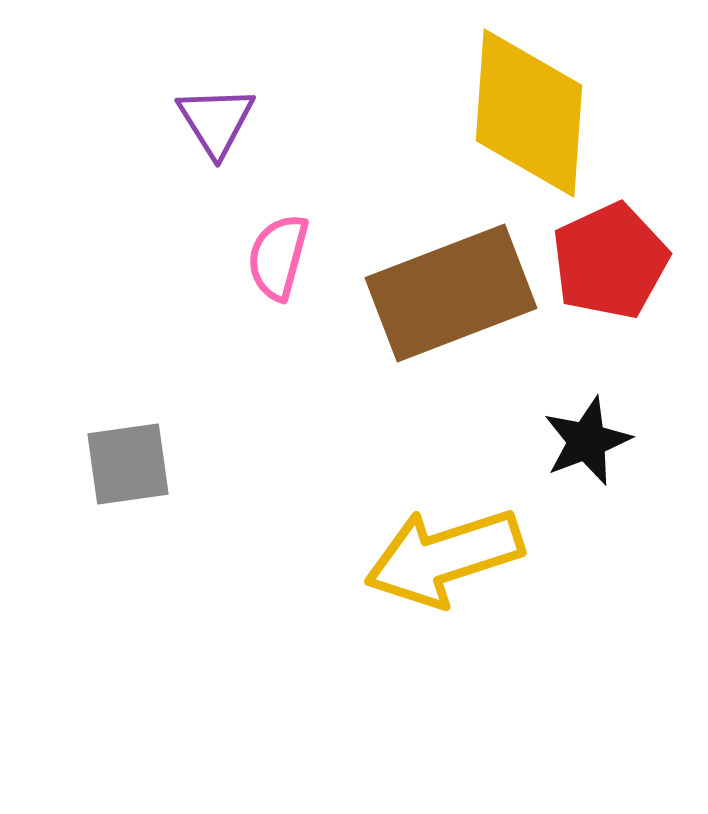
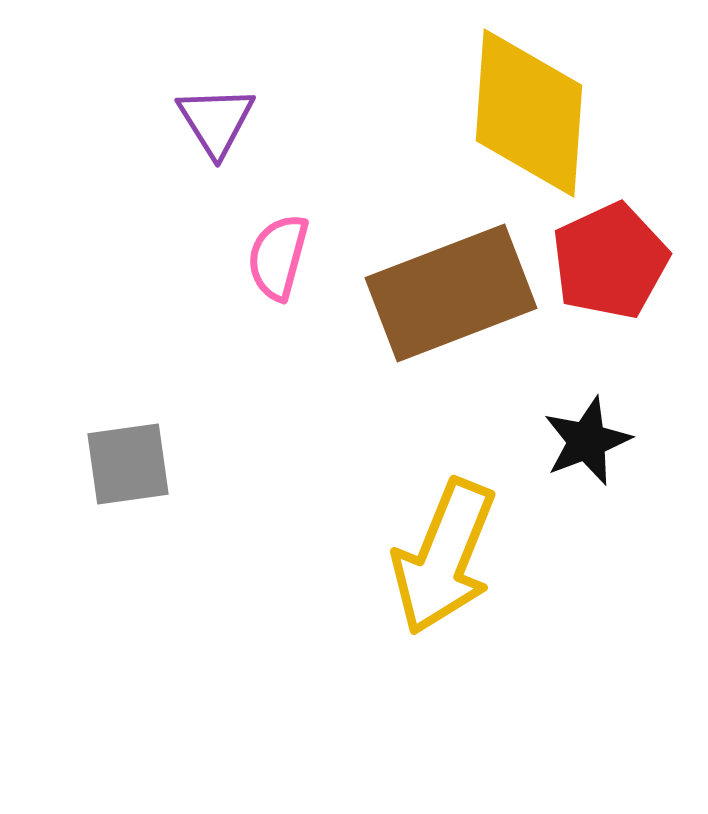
yellow arrow: rotated 50 degrees counterclockwise
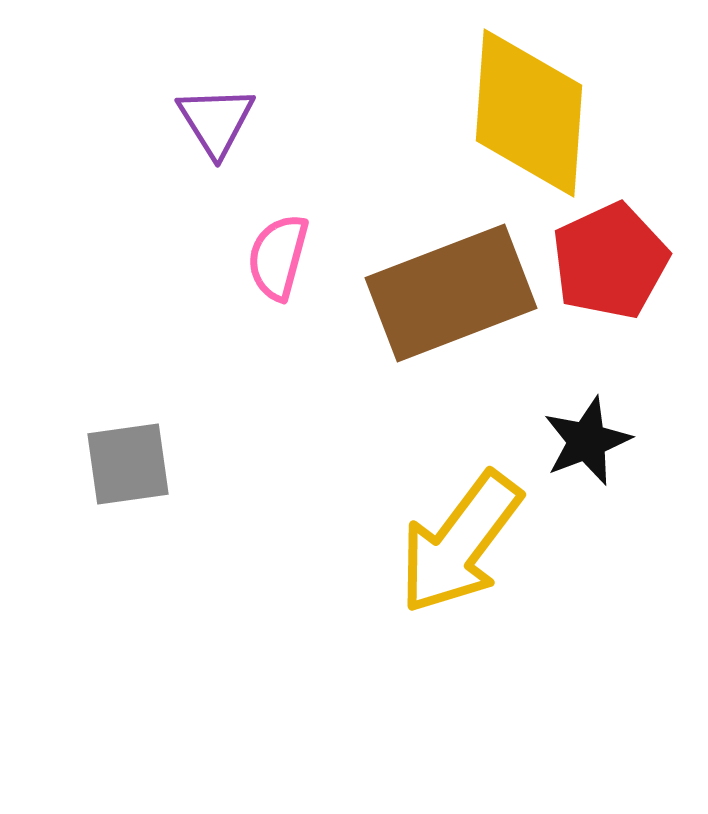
yellow arrow: moved 16 px right, 14 px up; rotated 15 degrees clockwise
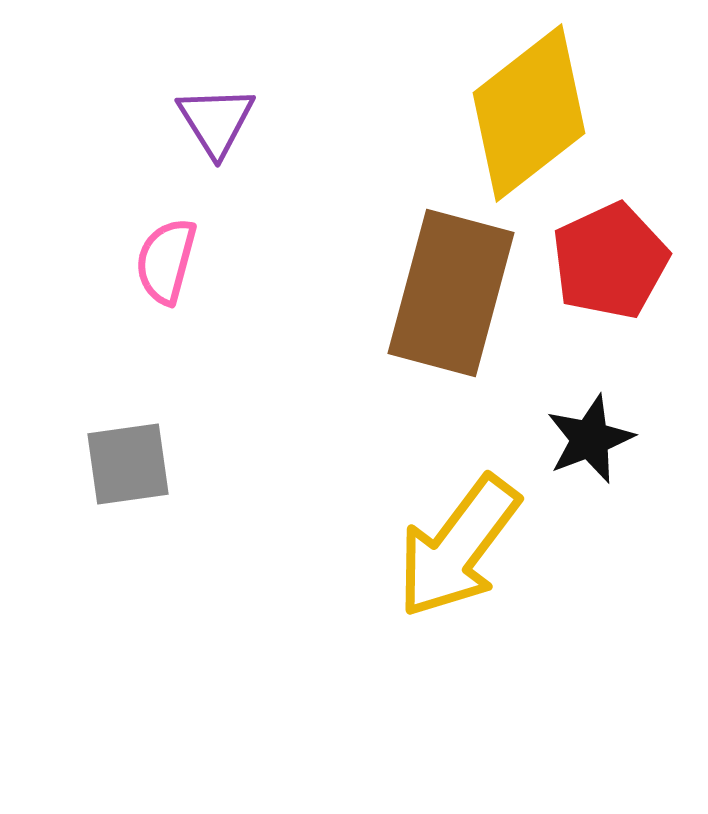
yellow diamond: rotated 48 degrees clockwise
pink semicircle: moved 112 px left, 4 px down
brown rectangle: rotated 54 degrees counterclockwise
black star: moved 3 px right, 2 px up
yellow arrow: moved 2 px left, 4 px down
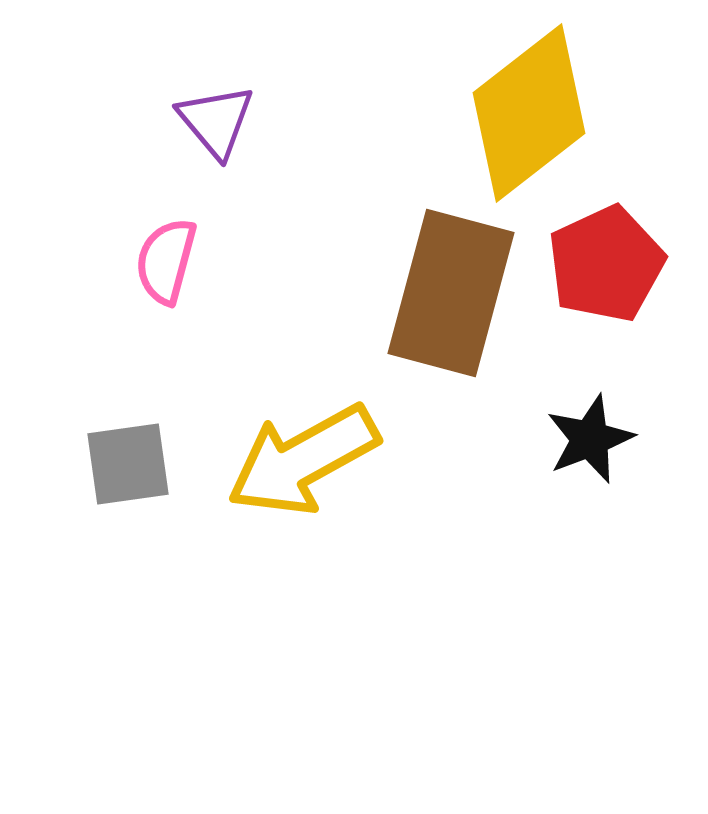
purple triangle: rotated 8 degrees counterclockwise
red pentagon: moved 4 px left, 3 px down
yellow arrow: moved 155 px left, 87 px up; rotated 24 degrees clockwise
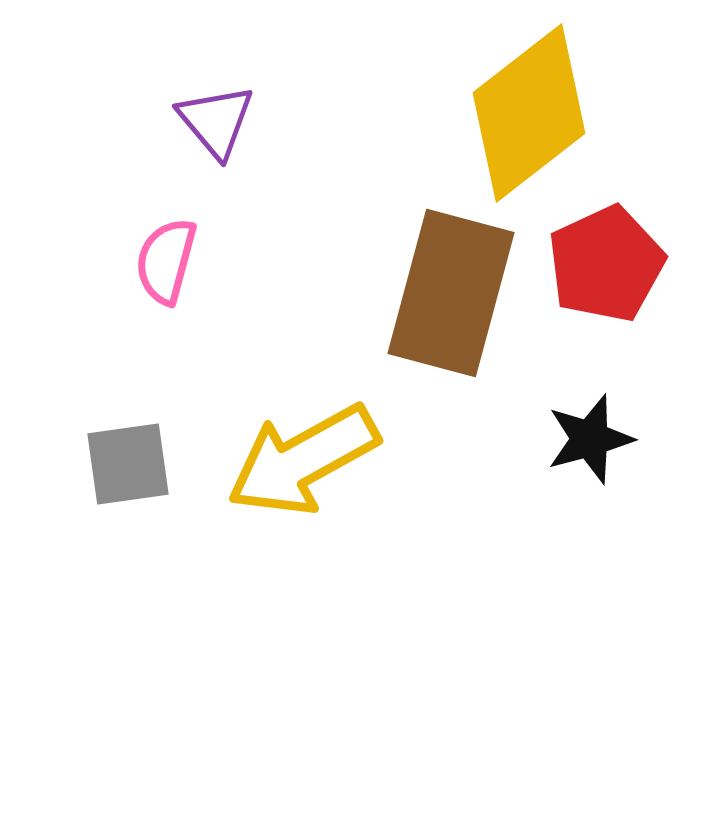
black star: rotated 6 degrees clockwise
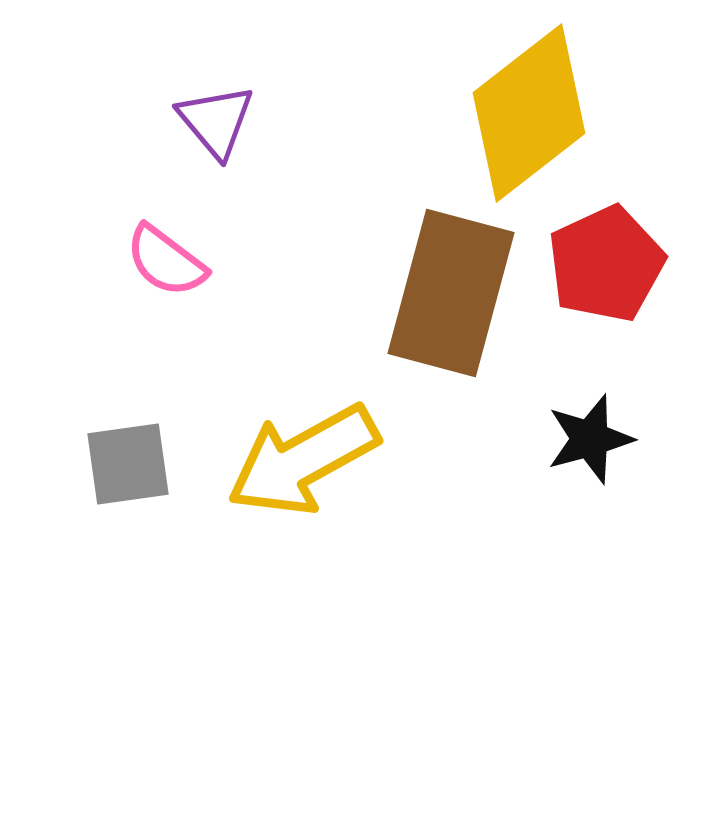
pink semicircle: rotated 68 degrees counterclockwise
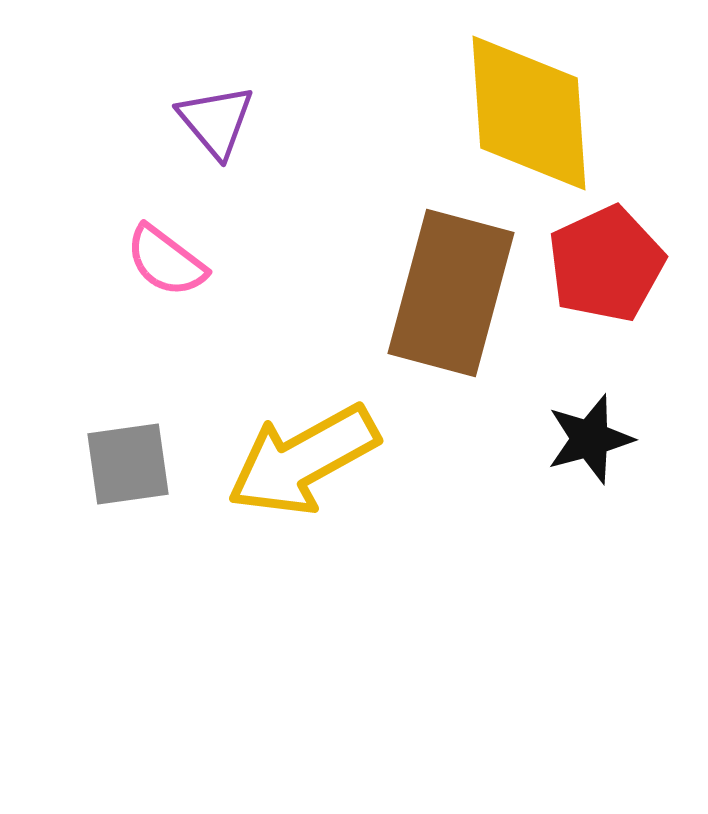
yellow diamond: rotated 56 degrees counterclockwise
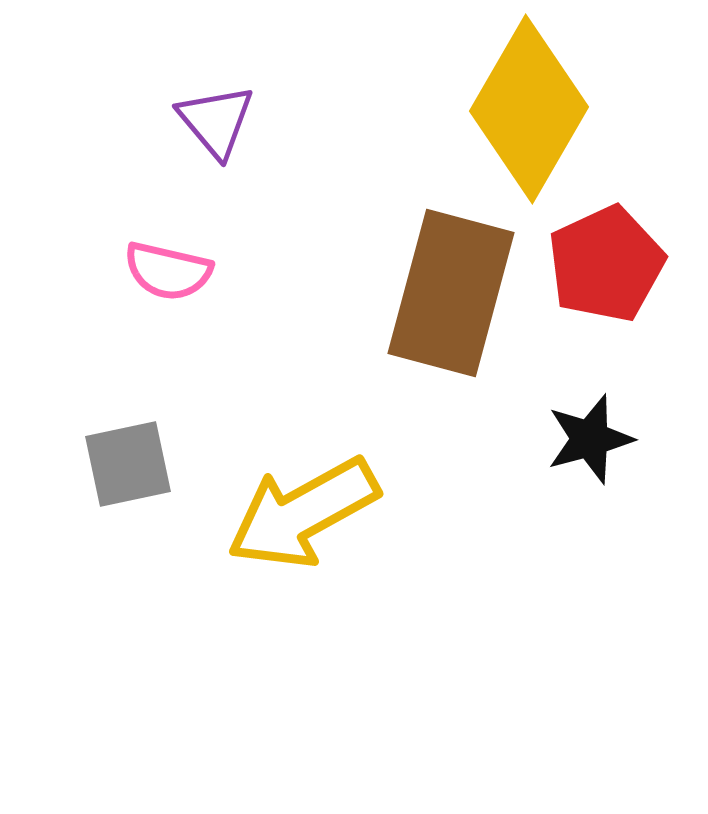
yellow diamond: moved 4 px up; rotated 34 degrees clockwise
pink semicircle: moved 2 px right, 10 px down; rotated 24 degrees counterclockwise
yellow arrow: moved 53 px down
gray square: rotated 4 degrees counterclockwise
